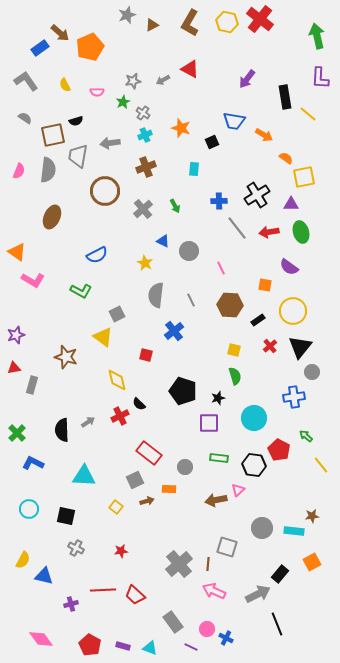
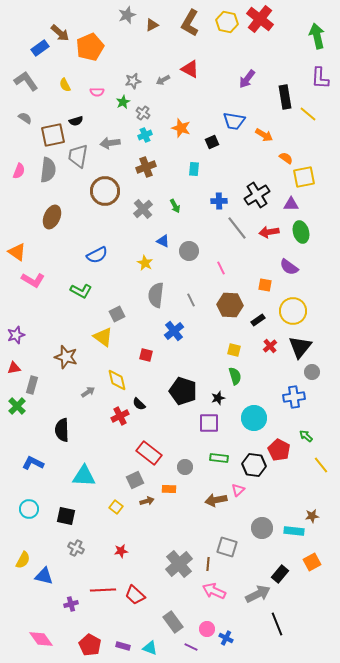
gray arrow at (88, 422): moved 30 px up
green cross at (17, 433): moved 27 px up
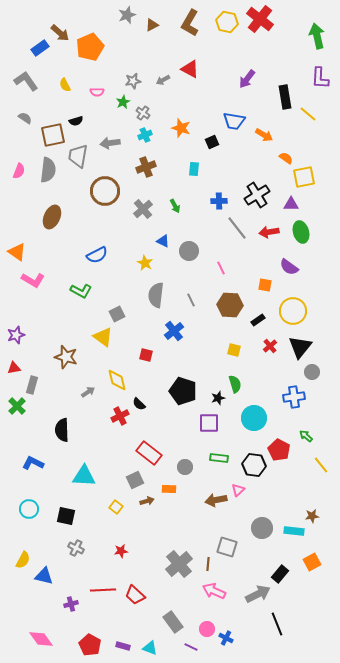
green semicircle at (235, 376): moved 8 px down
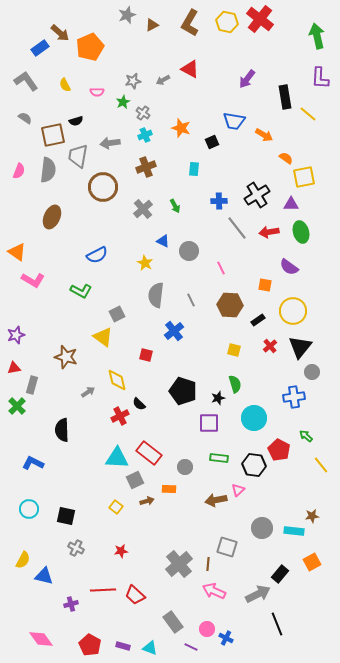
brown circle at (105, 191): moved 2 px left, 4 px up
cyan triangle at (84, 476): moved 33 px right, 18 px up
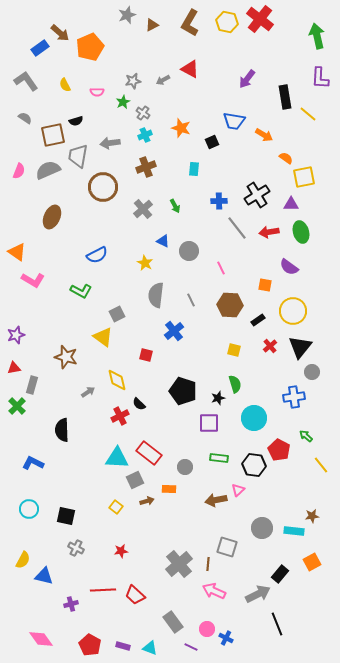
gray semicircle at (48, 170): rotated 120 degrees counterclockwise
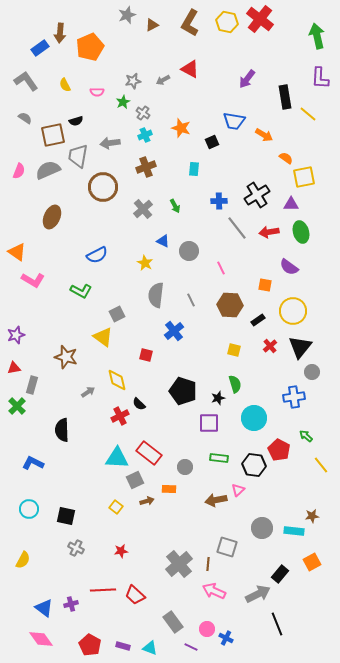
brown arrow at (60, 33): rotated 54 degrees clockwise
blue triangle at (44, 576): moved 32 px down; rotated 24 degrees clockwise
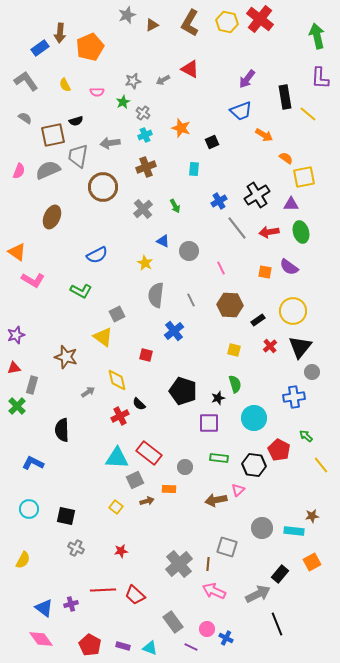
blue trapezoid at (234, 121): moved 7 px right, 10 px up; rotated 30 degrees counterclockwise
blue cross at (219, 201): rotated 28 degrees counterclockwise
orange square at (265, 285): moved 13 px up
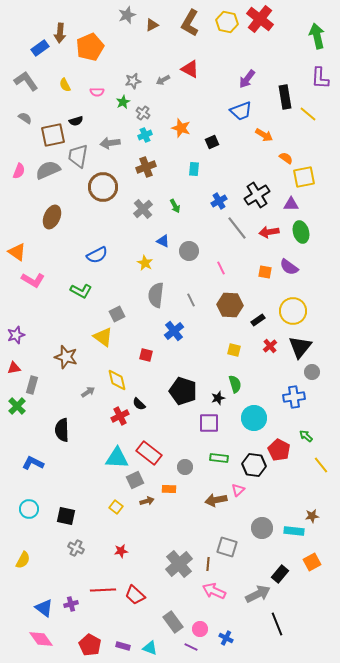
pink circle at (207, 629): moved 7 px left
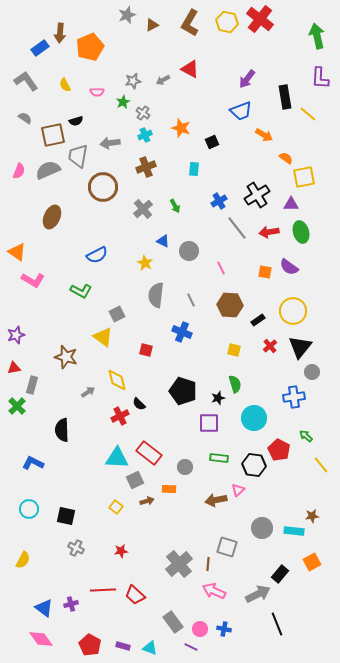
blue cross at (174, 331): moved 8 px right, 1 px down; rotated 30 degrees counterclockwise
red square at (146, 355): moved 5 px up
blue cross at (226, 638): moved 2 px left, 9 px up; rotated 16 degrees counterclockwise
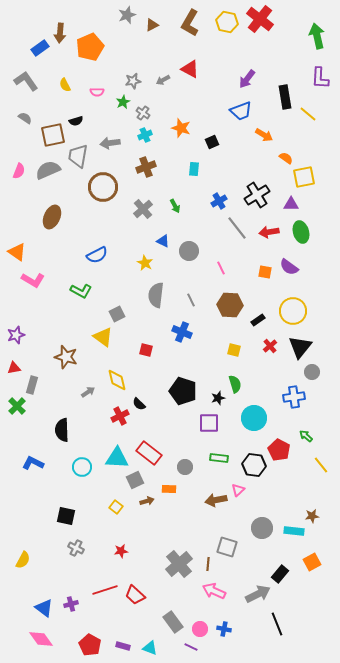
cyan circle at (29, 509): moved 53 px right, 42 px up
red line at (103, 590): moved 2 px right; rotated 15 degrees counterclockwise
